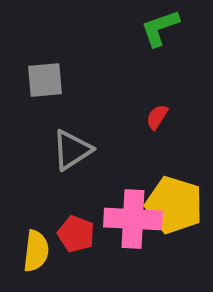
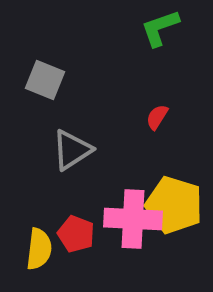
gray square: rotated 27 degrees clockwise
yellow semicircle: moved 3 px right, 2 px up
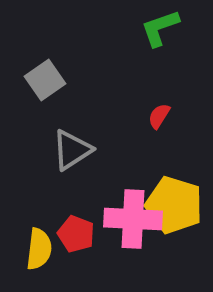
gray square: rotated 33 degrees clockwise
red semicircle: moved 2 px right, 1 px up
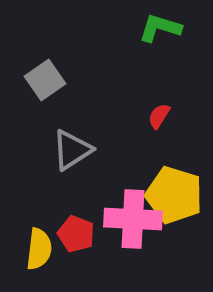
green L-shape: rotated 36 degrees clockwise
yellow pentagon: moved 10 px up
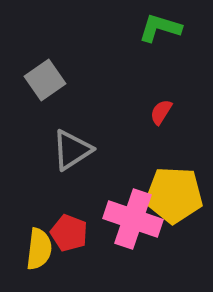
red semicircle: moved 2 px right, 4 px up
yellow pentagon: rotated 14 degrees counterclockwise
pink cross: rotated 16 degrees clockwise
red pentagon: moved 7 px left, 1 px up
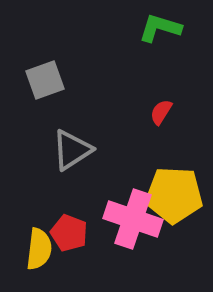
gray square: rotated 15 degrees clockwise
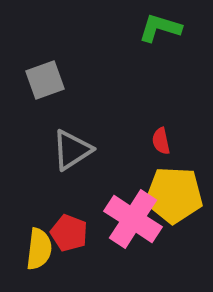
red semicircle: moved 29 px down; rotated 44 degrees counterclockwise
pink cross: rotated 14 degrees clockwise
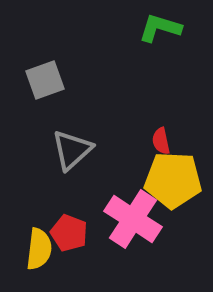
gray triangle: rotated 9 degrees counterclockwise
yellow pentagon: moved 1 px left, 15 px up
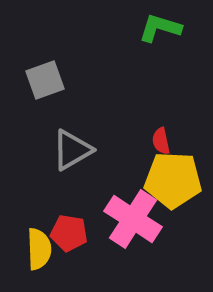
gray triangle: rotated 12 degrees clockwise
red pentagon: rotated 12 degrees counterclockwise
yellow semicircle: rotated 9 degrees counterclockwise
